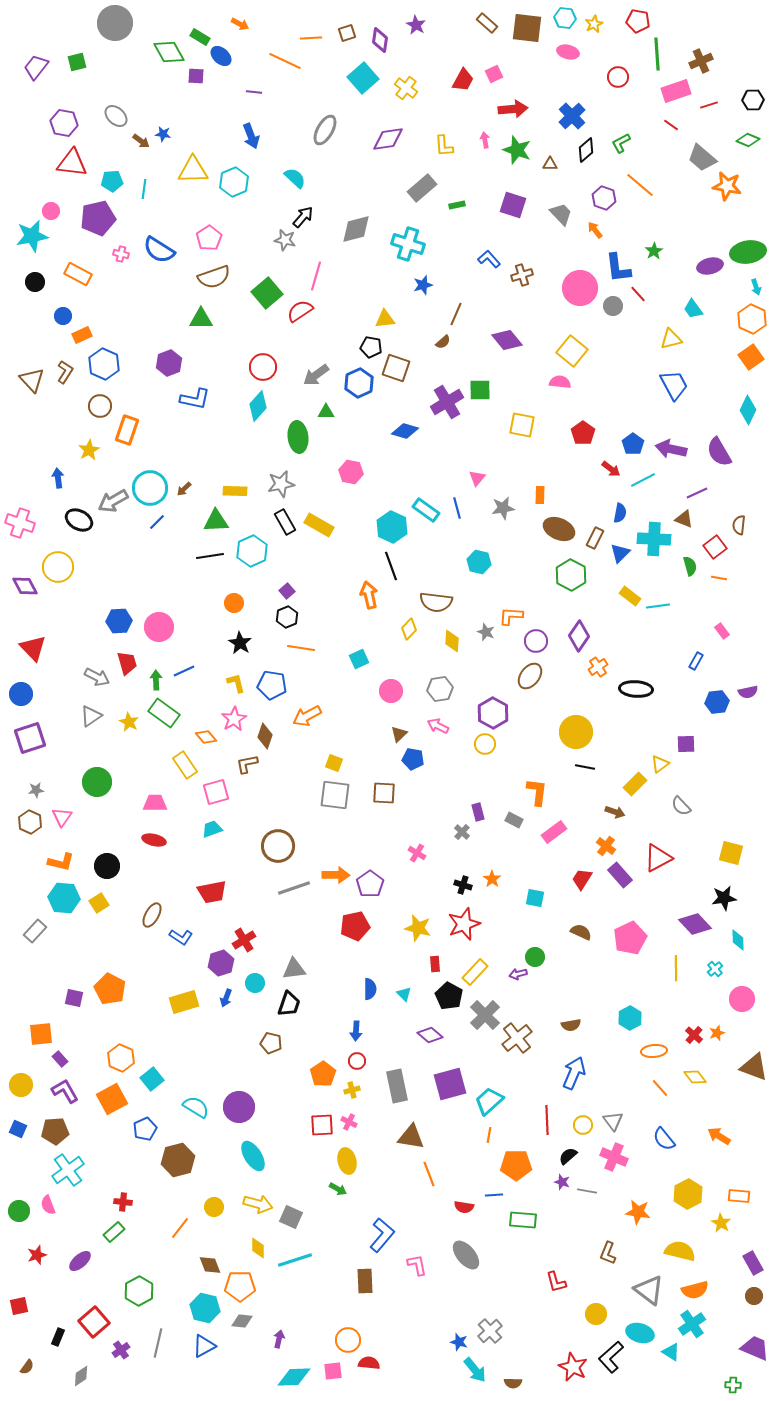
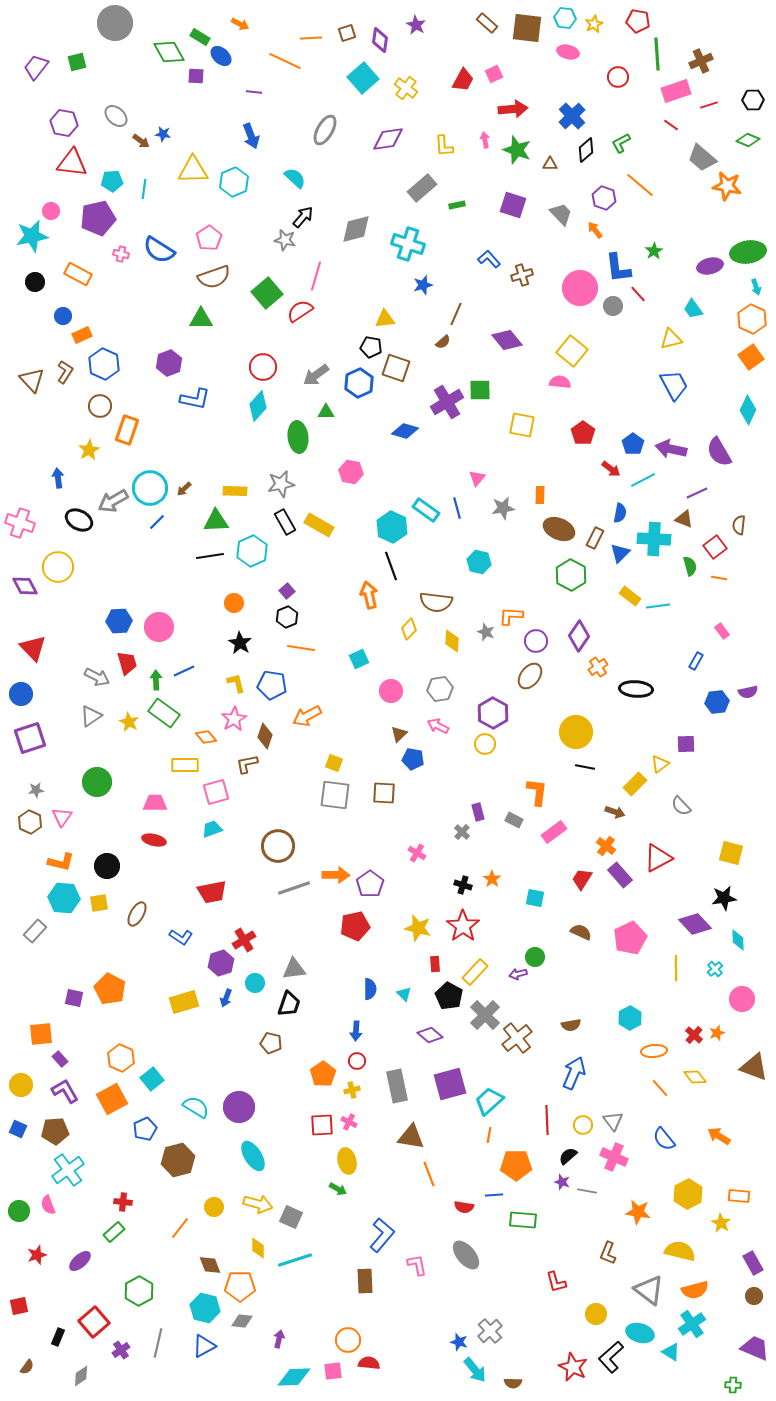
yellow rectangle at (185, 765): rotated 56 degrees counterclockwise
yellow square at (99, 903): rotated 24 degrees clockwise
brown ellipse at (152, 915): moved 15 px left, 1 px up
red star at (464, 924): moved 1 px left, 2 px down; rotated 16 degrees counterclockwise
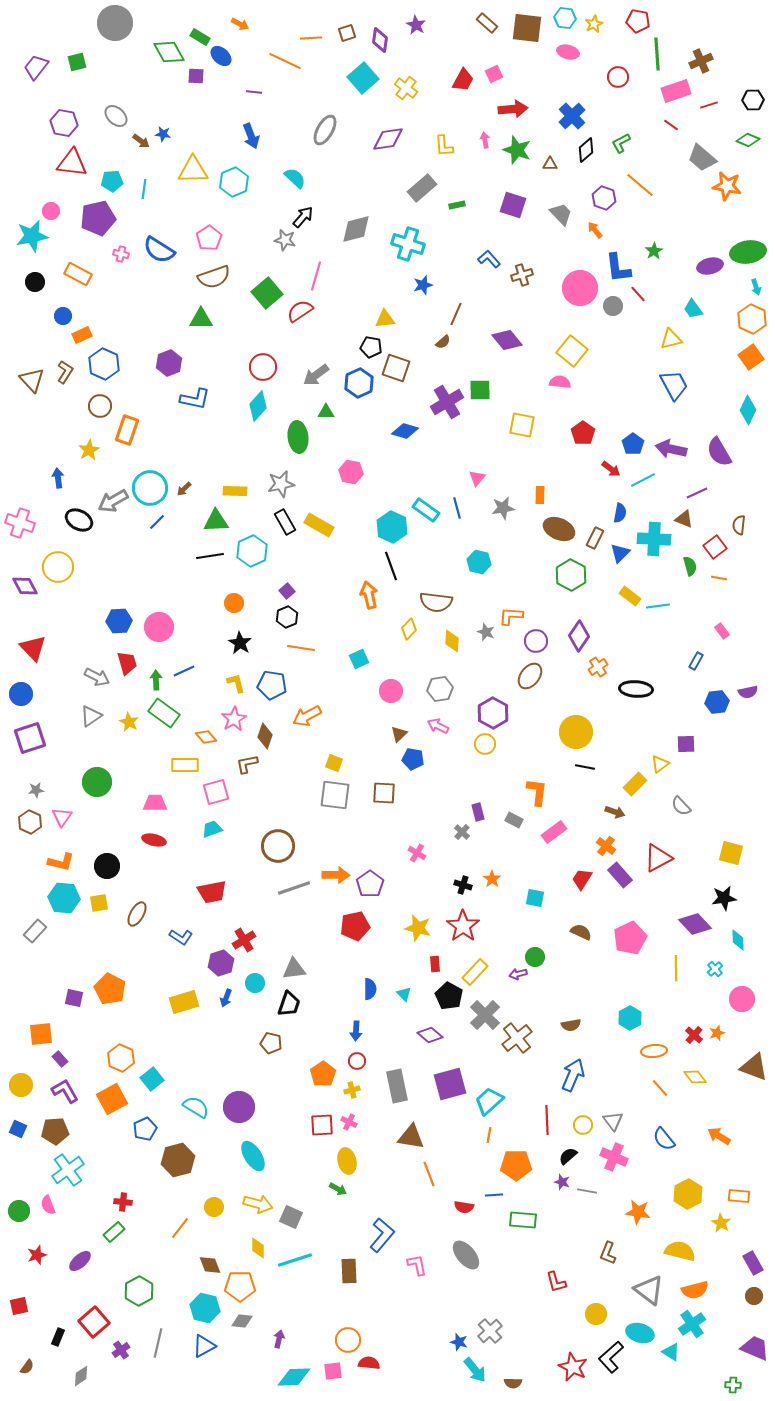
blue arrow at (574, 1073): moved 1 px left, 2 px down
brown rectangle at (365, 1281): moved 16 px left, 10 px up
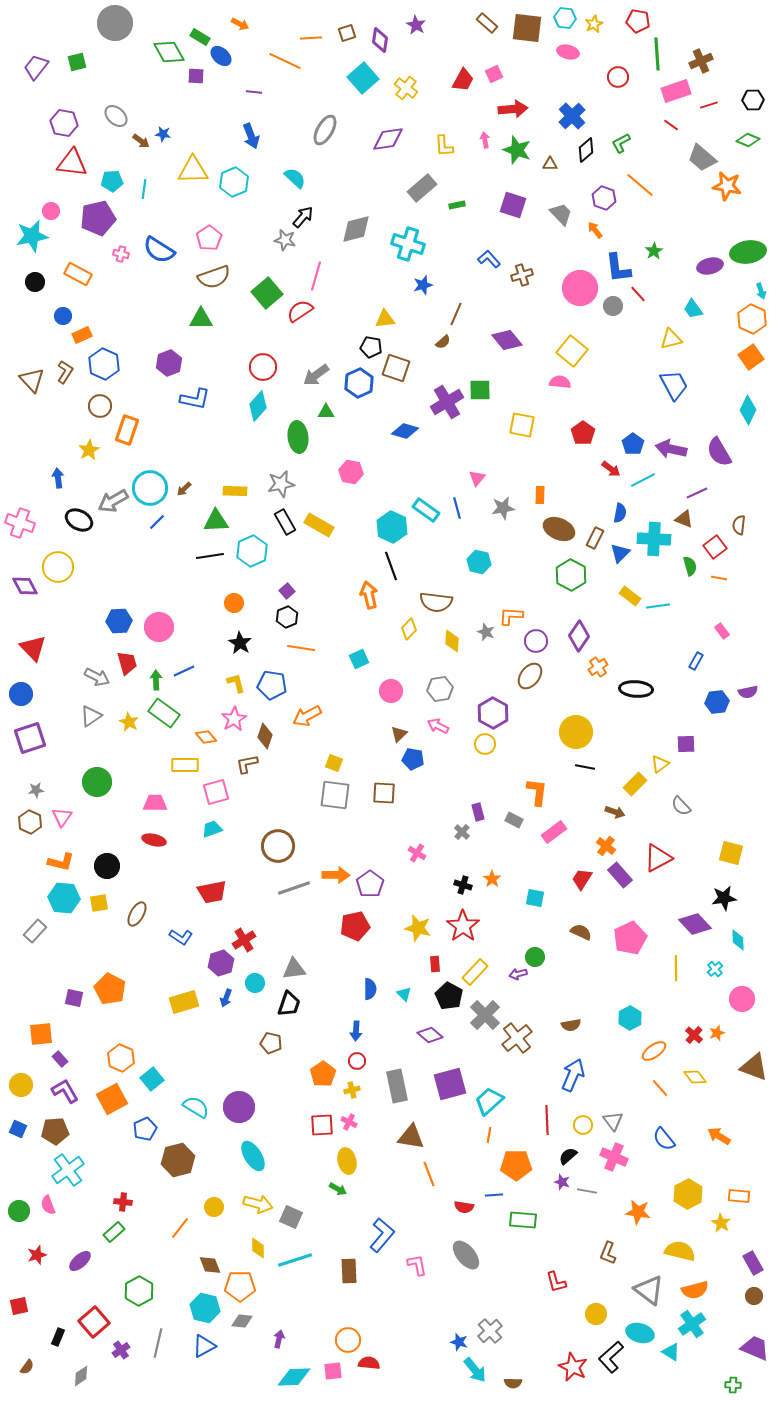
cyan arrow at (756, 287): moved 5 px right, 4 px down
orange ellipse at (654, 1051): rotated 30 degrees counterclockwise
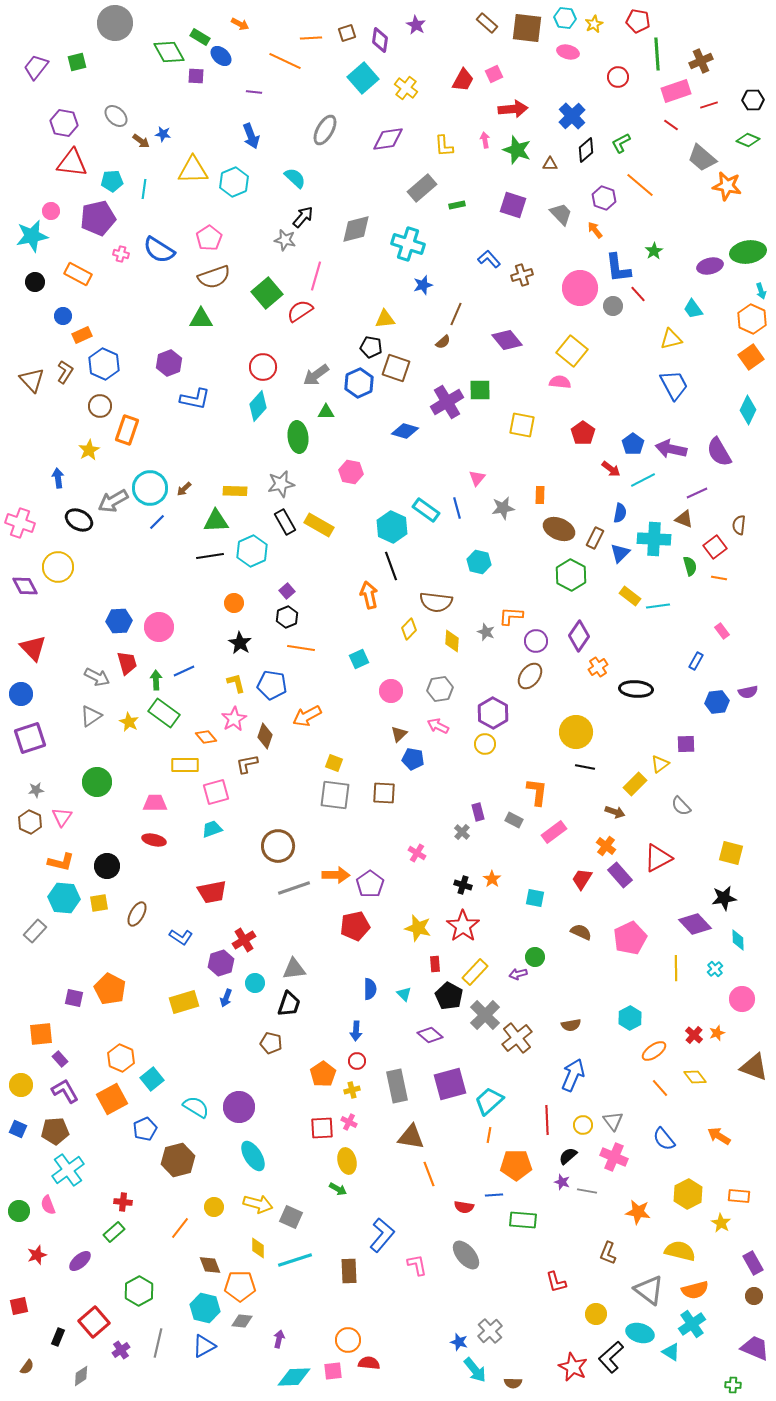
red square at (322, 1125): moved 3 px down
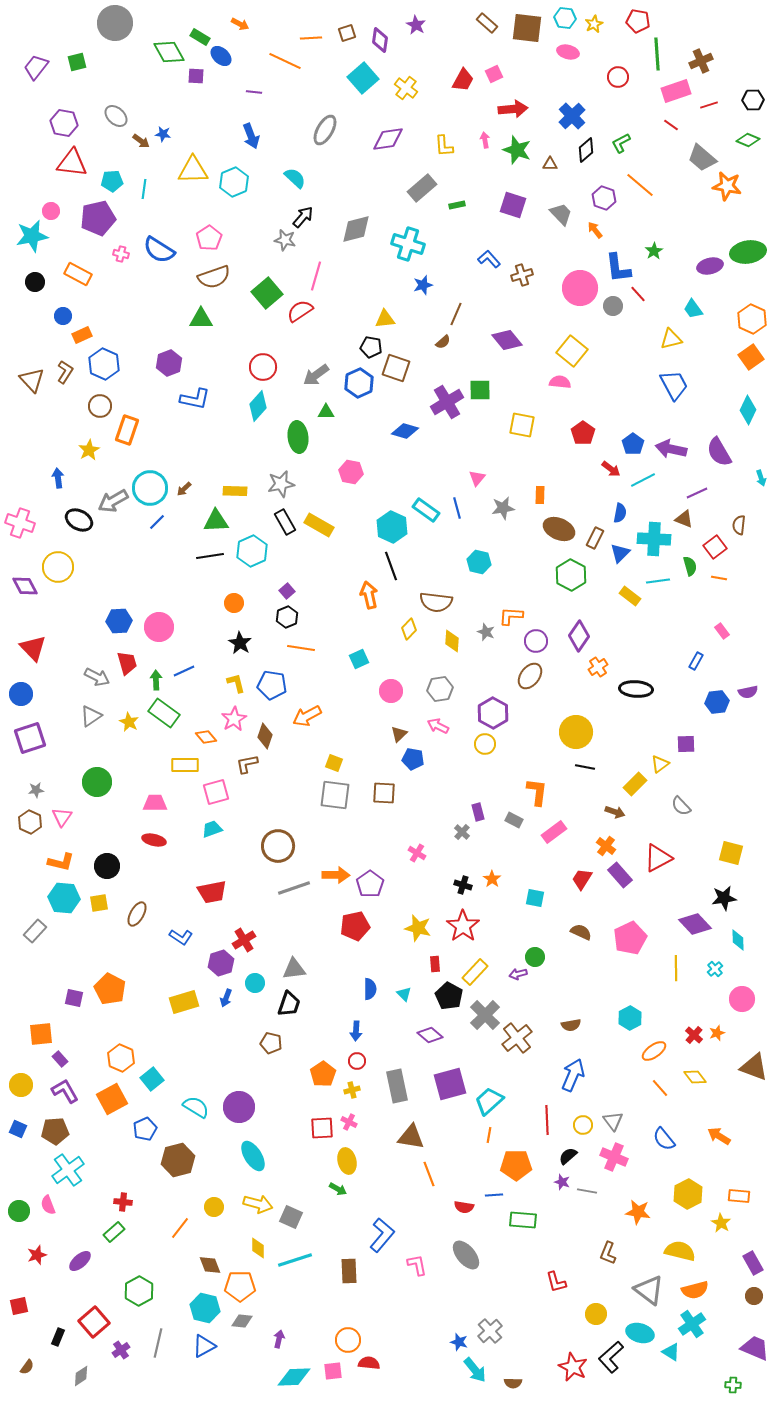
cyan arrow at (761, 291): moved 187 px down
cyan line at (658, 606): moved 25 px up
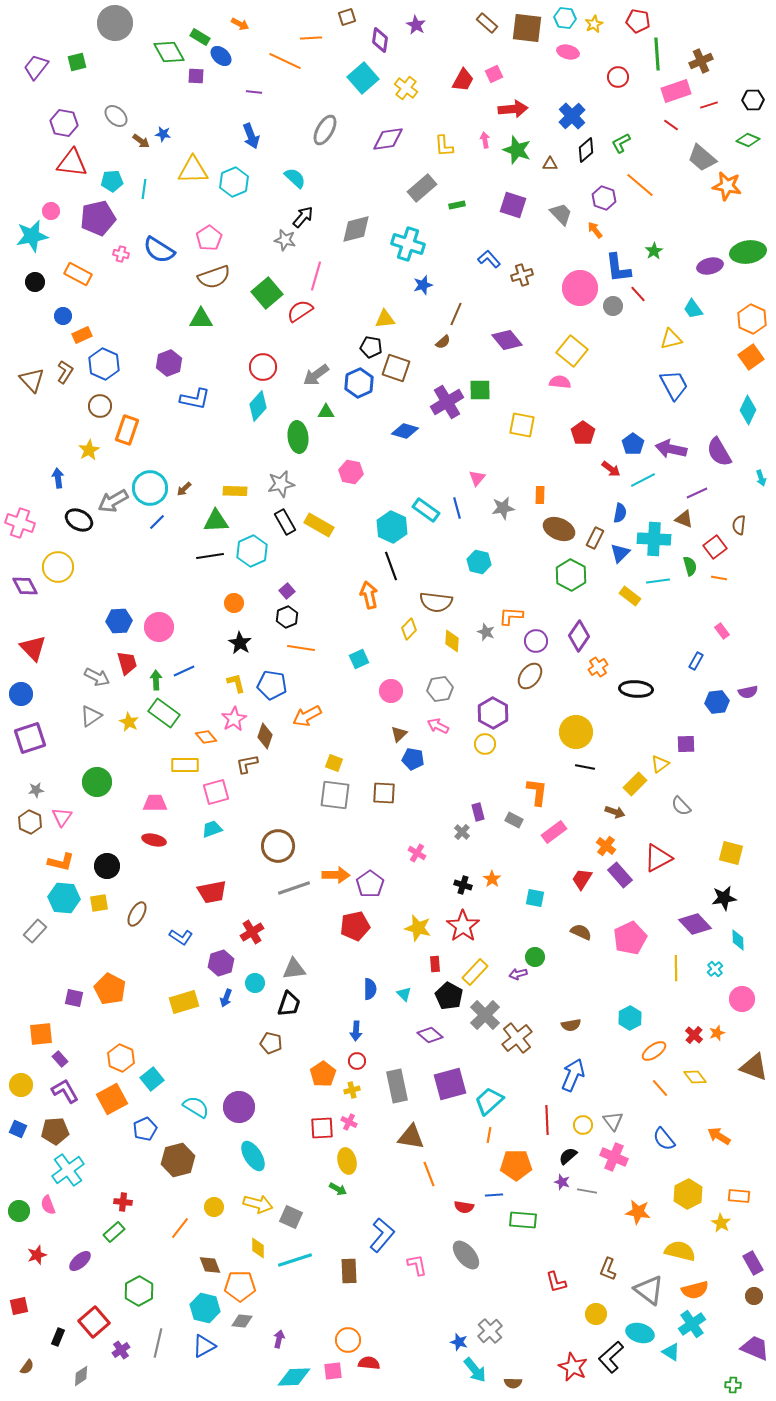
brown square at (347, 33): moved 16 px up
red cross at (244, 940): moved 8 px right, 8 px up
brown L-shape at (608, 1253): moved 16 px down
